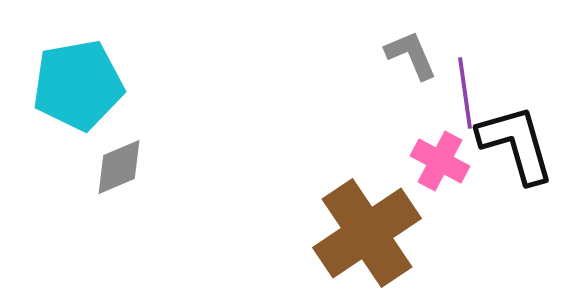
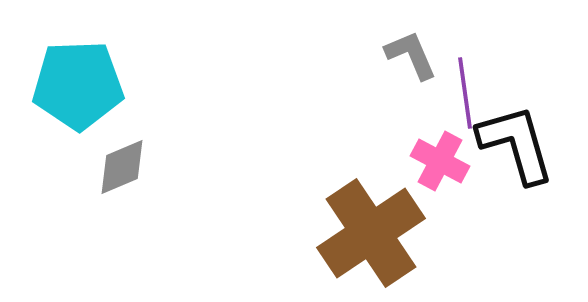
cyan pentagon: rotated 8 degrees clockwise
gray diamond: moved 3 px right
brown cross: moved 4 px right
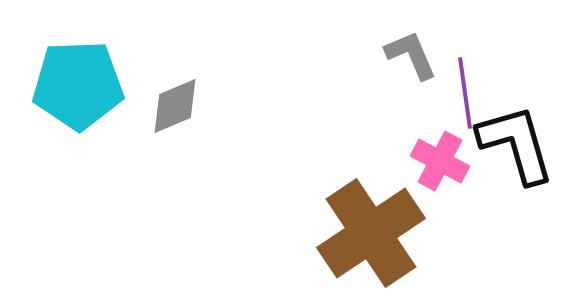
gray diamond: moved 53 px right, 61 px up
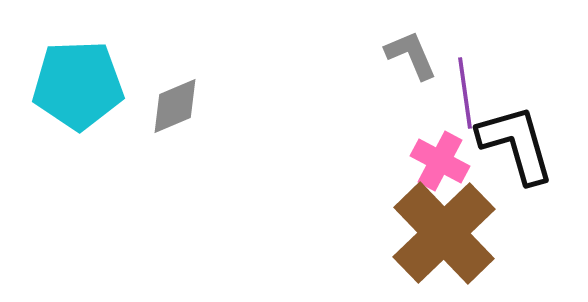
brown cross: moved 73 px right; rotated 10 degrees counterclockwise
